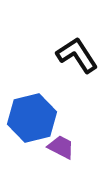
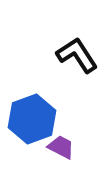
blue hexagon: moved 1 px down; rotated 6 degrees counterclockwise
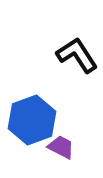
blue hexagon: moved 1 px down
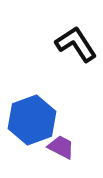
black L-shape: moved 1 px left, 11 px up
